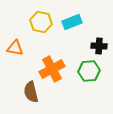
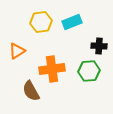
yellow hexagon: rotated 20 degrees counterclockwise
orange triangle: moved 2 px right, 3 px down; rotated 42 degrees counterclockwise
orange cross: rotated 20 degrees clockwise
brown semicircle: moved 1 px up; rotated 15 degrees counterclockwise
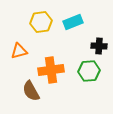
cyan rectangle: moved 1 px right
orange triangle: moved 2 px right; rotated 18 degrees clockwise
orange cross: moved 1 px left, 1 px down
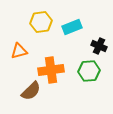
cyan rectangle: moved 1 px left, 5 px down
black cross: rotated 21 degrees clockwise
brown semicircle: rotated 105 degrees counterclockwise
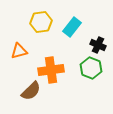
cyan rectangle: rotated 30 degrees counterclockwise
black cross: moved 1 px left, 1 px up
green hexagon: moved 2 px right, 3 px up; rotated 25 degrees clockwise
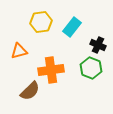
brown semicircle: moved 1 px left
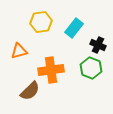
cyan rectangle: moved 2 px right, 1 px down
